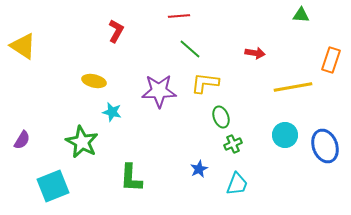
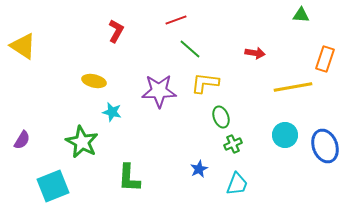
red line: moved 3 px left, 4 px down; rotated 15 degrees counterclockwise
orange rectangle: moved 6 px left, 1 px up
green L-shape: moved 2 px left
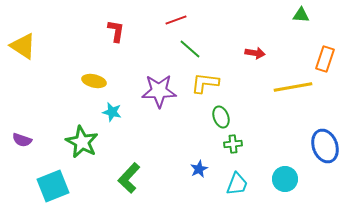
red L-shape: rotated 20 degrees counterclockwise
cyan circle: moved 44 px down
purple semicircle: rotated 78 degrees clockwise
green cross: rotated 18 degrees clockwise
green L-shape: rotated 40 degrees clockwise
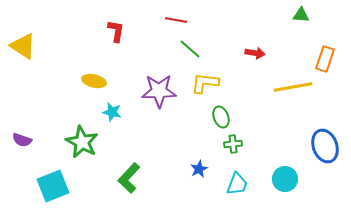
red line: rotated 30 degrees clockwise
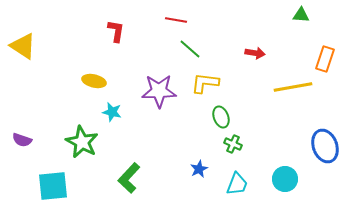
green cross: rotated 30 degrees clockwise
cyan square: rotated 16 degrees clockwise
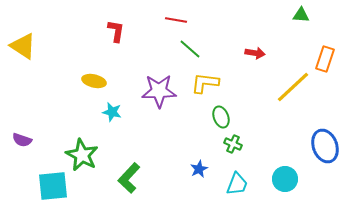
yellow line: rotated 33 degrees counterclockwise
green star: moved 13 px down
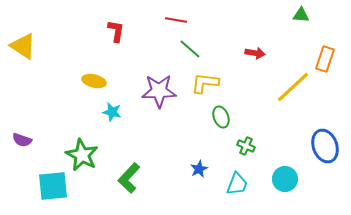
green cross: moved 13 px right, 2 px down
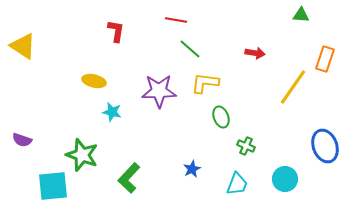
yellow line: rotated 12 degrees counterclockwise
green star: rotated 8 degrees counterclockwise
blue star: moved 7 px left
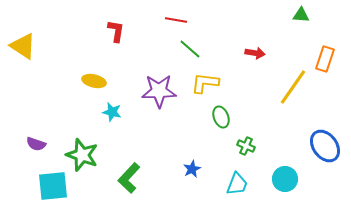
purple semicircle: moved 14 px right, 4 px down
blue ellipse: rotated 16 degrees counterclockwise
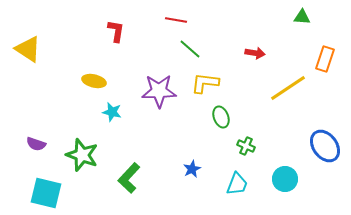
green triangle: moved 1 px right, 2 px down
yellow triangle: moved 5 px right, 3 px down
yellow line: moved 5 px left, 1 px down; rotated 21 degrees clockwise
cyan square: moved 7 px left, 7 px down; rotated 20 degrees clockwise
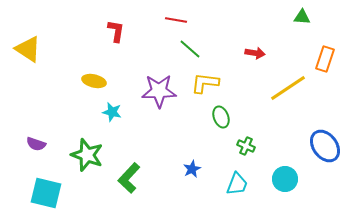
green star: moved 5 px right
